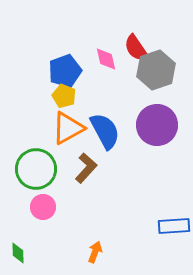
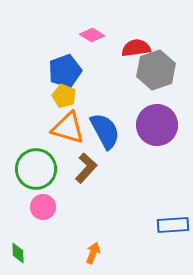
red semicircle: rotated 116 degrees clockwise
pink diamond: moved 14 px left, 24 px up; rotated 45 degrees counterclockwise
orange triangle: rotated 45 degrees clockwise
blue rectangle: moved 1 px left, 1 px up
orange arrow: moved 2 px left, 1 px down
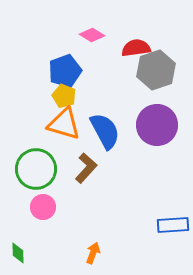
orange triangle: moved 4 px left, 4 px up
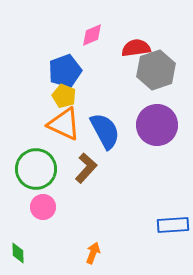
pink diamond: rotated 55 degrees counterclockwise
orange triangle: rotated 9 degrees clockwise
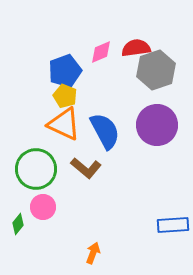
pink diamond: moved 9 px right, 17 px down
yellow pentagon: moved 1 px right
brown L-shape: rotated 88 degrees clockwise
green diamond: moved 29 px up; rotated 40 degrees clockwise
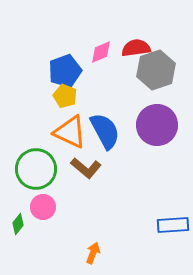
orange triangle: moved 6 px right, 8 px down
